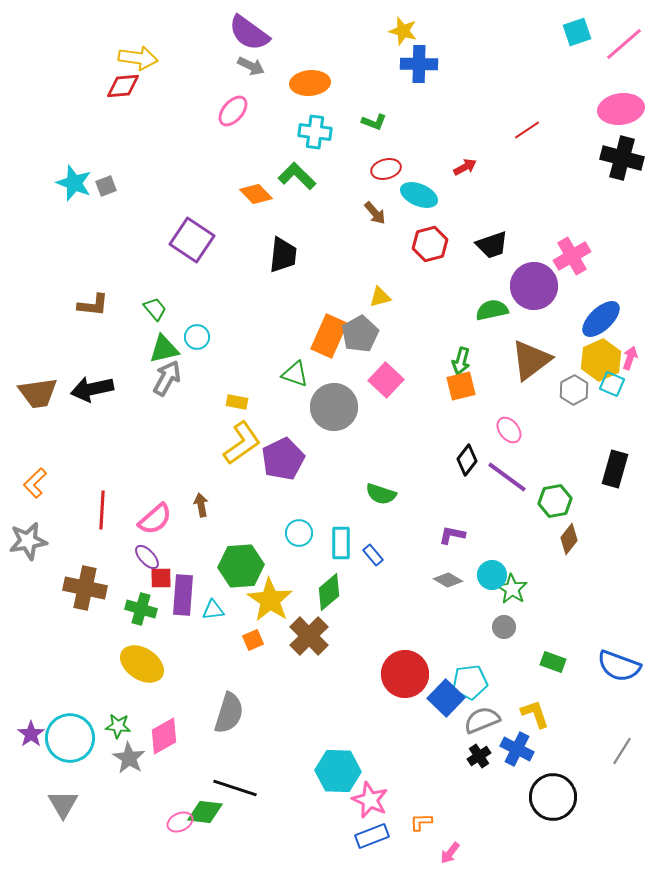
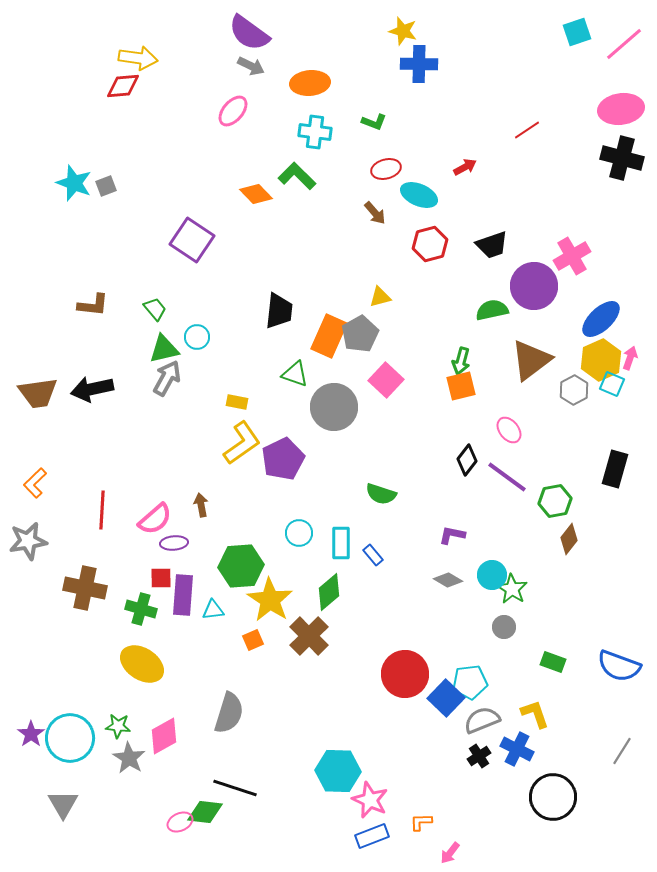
black trapezoid at (283, 255): moved 4 px left, 56 px down
purple ellipse at (147, 557): moved 27 px right, 14 px up; rotated 52 degrees counterclockwise
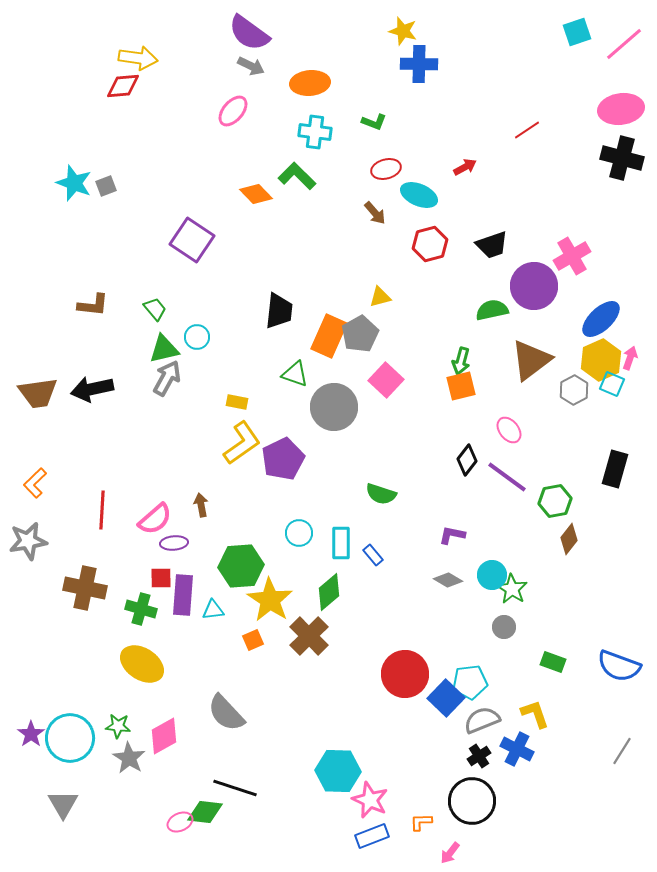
gray semicircle at (229, 713): moved 3 px left; rotated 120 degrees clockwise
black circle at (553, 797): moved 81 px left, 4 px down
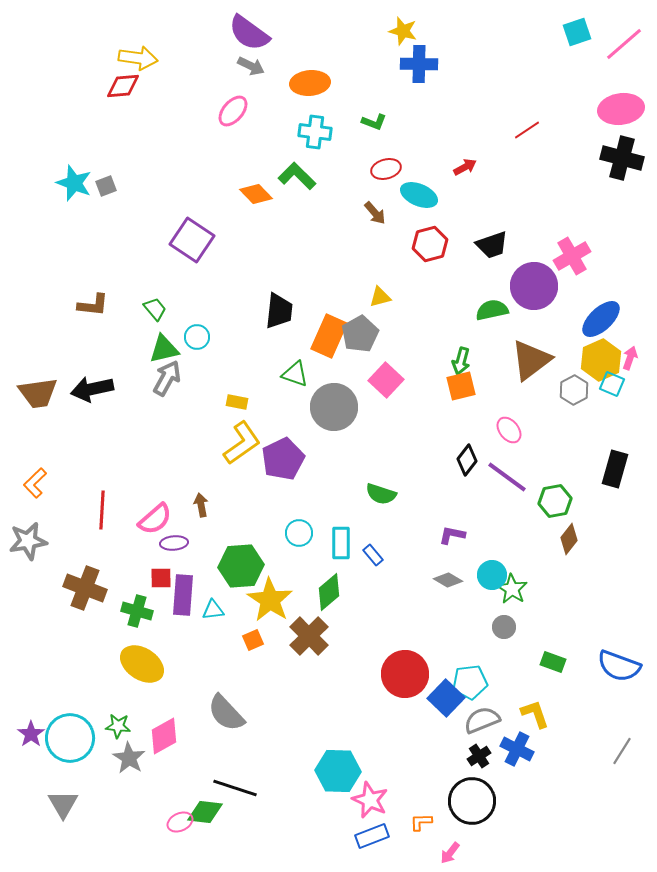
brown cross at (85, 588): rotated 9 degrees clockwise
green cross at (141, 609): moved 4 px left, 2 px down
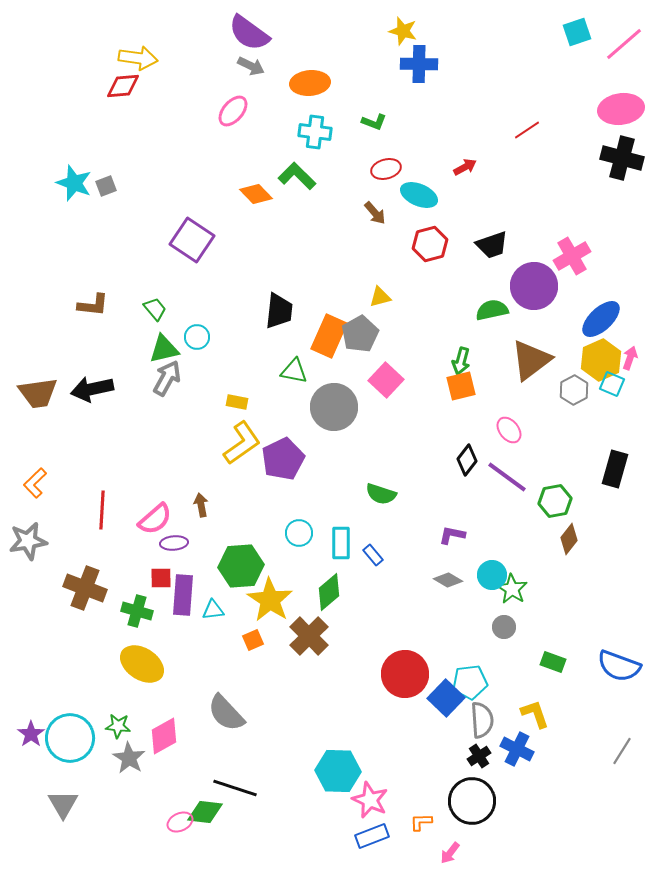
green triangle at (295, 374): moved 1 px left, 3 px up; rotated 8 degrees counterclockwise
gray semicircle at (482, 720): rotated 108 degrees clockwise
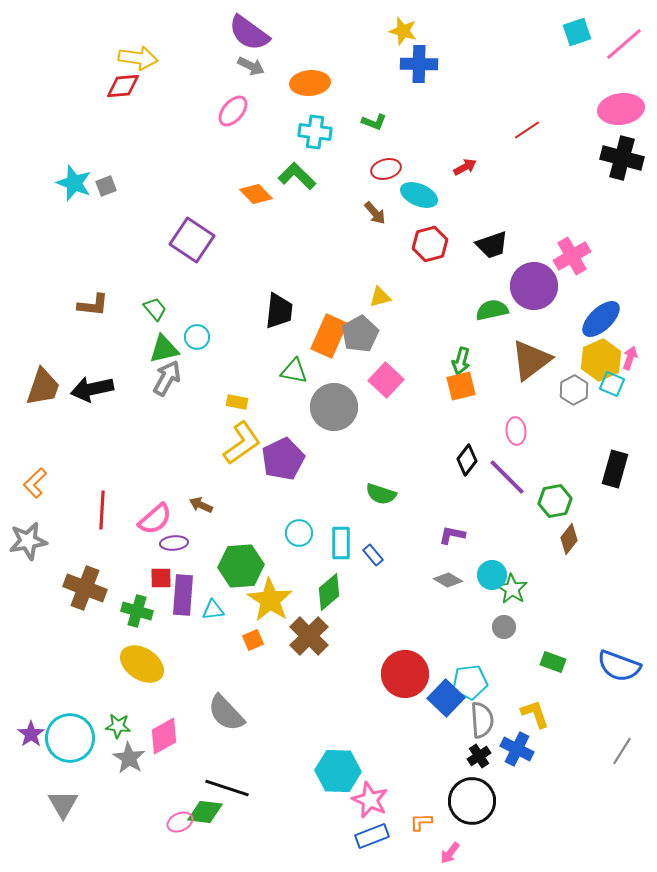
brown trapezoid at (38, 393): moved 5 px right, 6 px up; rotated 63 degrees counterclockwise
pink ellipse at (509, 430): moved 7 px right, 1 px down; rotated 32 degrees clockwise
purple line at (507, 477): rotated 9 degrees clockwise
brown arrow at (201, 505): rotated 55 degrees counterclockwise
black line at (235, 788): moved 8 px left
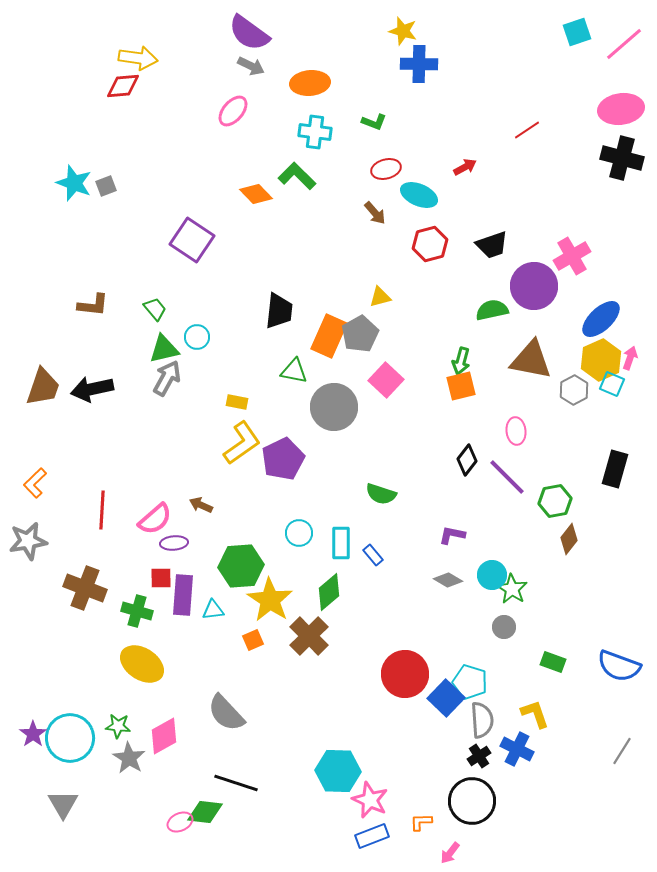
brown triangle at (531, 360): rotated 48 degrees clockwise
cyan pentagon at (470, 682): rotated 24 degrees clockwise
purple star at (31, 734): moved 2 px right
black line at (227, 788): moved 9 px right, 5 px up
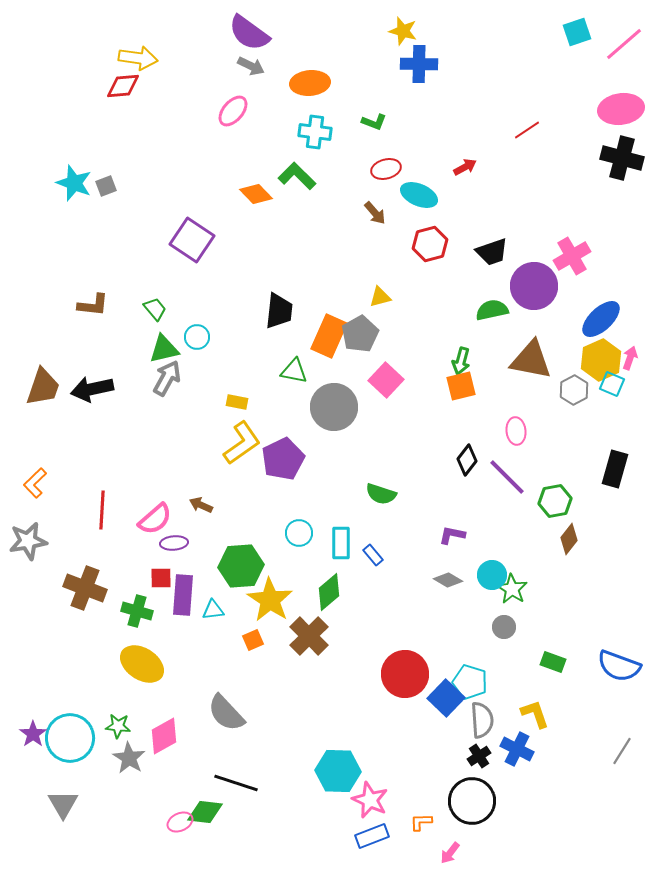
black trapezoid at (492, 245): moved 7 px down
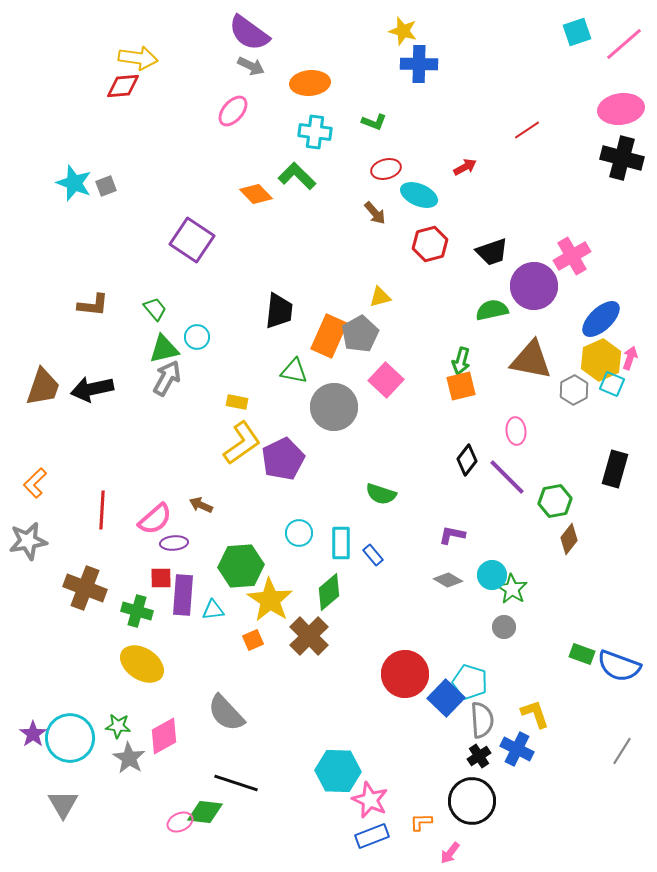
green rectangle at (553, 662): moved 29 px right, 8 px up
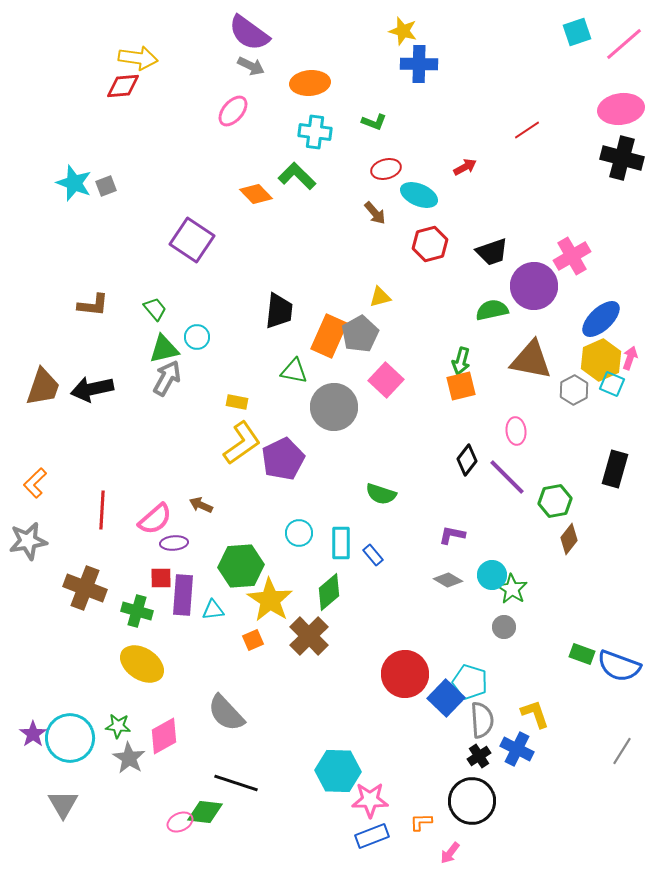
pink star at (370, 800): rotated 24 degrees counterclockwise
